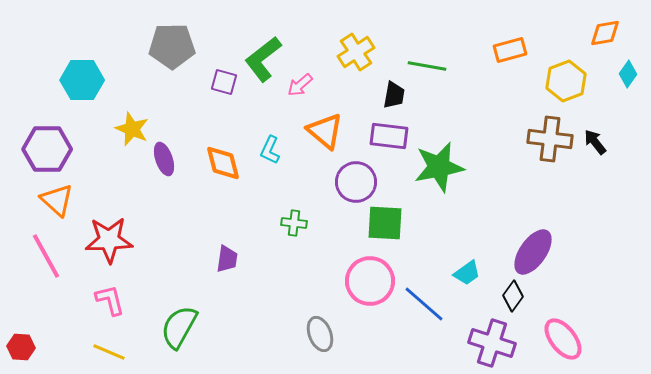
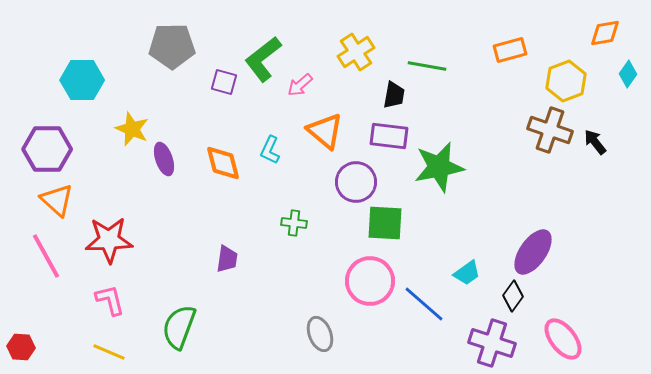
brown cross at (550, 139): moved 9 px up; rotated 12 degrees clockwise
green semicircle at (179, 327): rotated 9 degrees counterclockwise
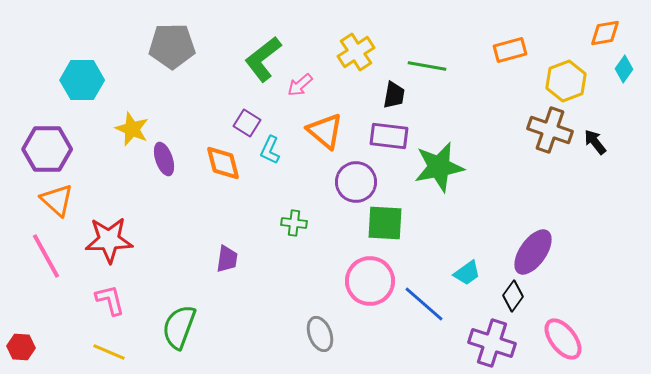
cyan diamond at (628, 74): moved 4 px left, 5 px up
purple square at (224, 82): moved 23 px right, 41 px down; rotated 16 degrees clockwise
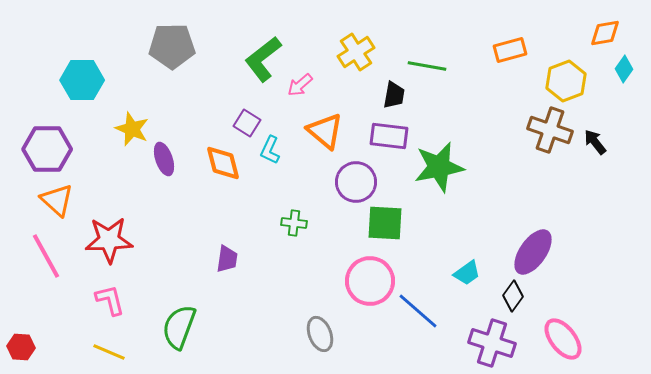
blue line at (424, 304): moved 6 px left, 7 px down
